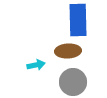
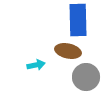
brown ellipse: rotated 15 degrees clockwise
gray circle: moved 13 px right, 5 px up
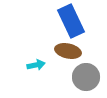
blue rectangle: moved 7 px left, 1 px down; rotated 24 degrees counterclockwise
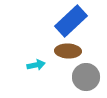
blue rectangle: rotated 72 degrees clockwise
brown ellipse: rotated 10 degrees counterclockwise
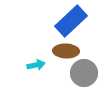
brown ellipse: moved 2 px left
gray circle: moved 2 px left, 4 px up
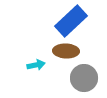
gray circle: moved 5 px down
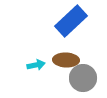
brown ellipse: moved 9 px down
gray circle: moved 1 px left
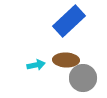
blue rectangle: moved 2 px left
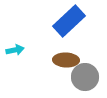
cyan arrow: moved 21 px left, 15 px up
gray circle: moved 2 px right, 1 px up
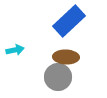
brown ellipse: moved 3 px up
gray circle: moved 27 px left
